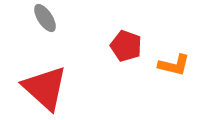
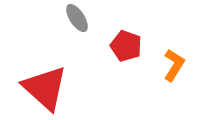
gray ellipse: moved 32 px right
orange L-shape: rotated 72 degrees counterclockwise
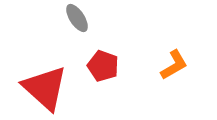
red pentagon: moved 23 px left, 20 px down
orange L-shape: rotated 28 degrees clockwise
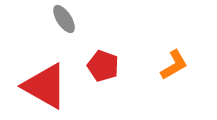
gray ellipse: moved 13 px left, 1 px down
red triangle: moved 2 px up; rotated 12 degrees counterclockwise
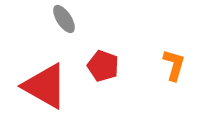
orange L-shape: rotated 44 degrees counterclockwise
